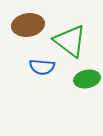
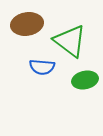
brown ellipse: moved 1 px left, 1 px up
green ellipse: moved 2 px left, 1 px down
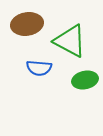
green triangle: rotated 9 degrees counterclockwise
blue semicircle: moved 3 px left, 1 px down
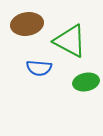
green ellipse: moved 1 px right, 2 px down
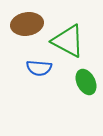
green triangle: moved 2 px left
green ellipse: rotated 75 degrees clockwise
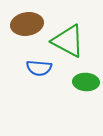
green ellipse: rotated 60 degrees counterclockwise
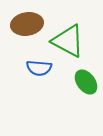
green ellipse: rotated 50 degrees clockwise
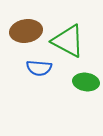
brown ellipse: moved 1 px left, 7 px down
green ellipse: rotated 45 degrees counterclockwise
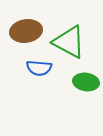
green triangle: moved 1 px right, 1 px down
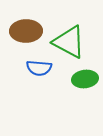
brown ellipse: rotated 8 degrees clockwise
green ellipse: moved 1 px left, 3 px up; rotated 15 degrees counterclockwise
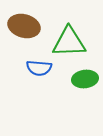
brown ellipse: moved 2 px left, 5 px up; rotated 16 degrees clockwise
green triangle: rotated 30 degrees counterclockwise
